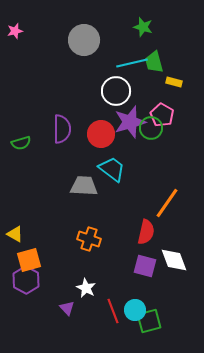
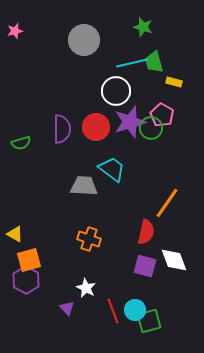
red circle: moved 5 px left, 7 px up
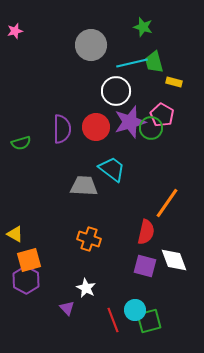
gray circle: moved 7 px right, 5 px down
red line: moved 9 px down
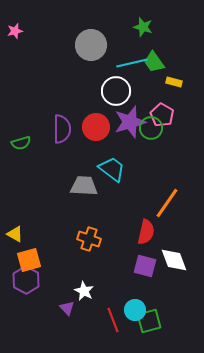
green trapezoid: rotated 20 degrees counterclockwise
white star: moved 2 px left, 3 px down
